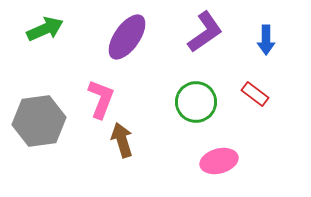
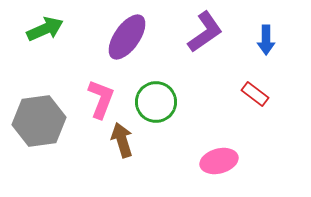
green circle: moved 40 px left
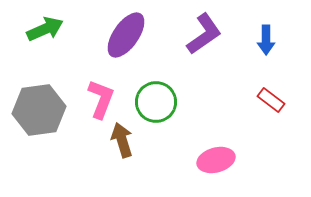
purple L-shape: moved 1 px left, 2 px down
purple ellipse: moved 1 px left, 2 px up
red rectangle: moved 16 px right, 6 px down
gray hexagon: moved 11 px up
pink ellipse: moved 3 px left, 1 px up
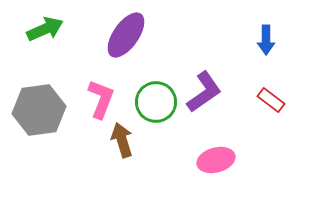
purple L-shape: moved 58 px down
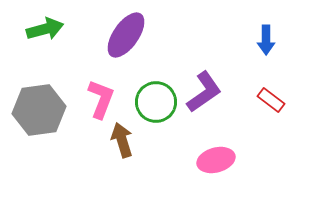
green arrow: rotated 9 degrees clockwise
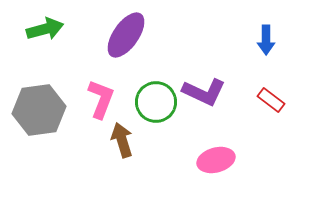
purple L-shape: rotated 60 degrees clockwise
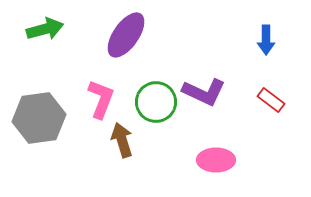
gray hexagon: moved 8 px down
pink ellipse: rotated 15 degrees clockwise
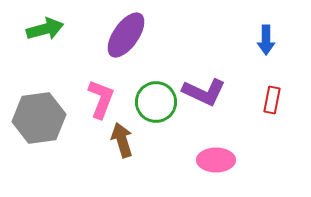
red rectangle: moved 1 px right; rotated 64 degrees clockwise
